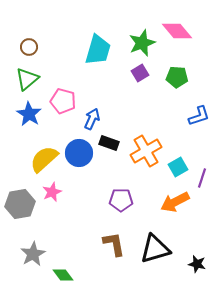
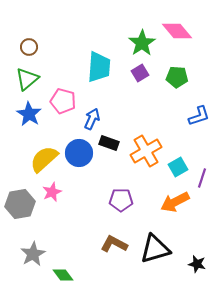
green star: rotated 12 degrees counterclockwise
cyan trapezoid: moved 1 px right, 17 px down; rotated 12 degrees counterclockwise
brown L-shape: rotated 52 degrees counterclockwise
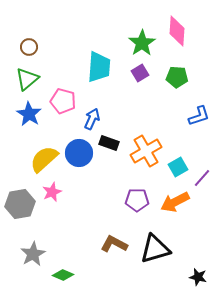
pink diamond: rotated 44 degrees clockwise
purple line: rotated 24 degrees clockwise
purple pentagon: moved 16 px right
black star: moved 1 px right, 13 px down
green diamond: rotated 30 degrees counterclockwise
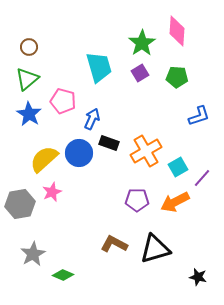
cyan trapezoid: rotated 20 degrees counterclockwise
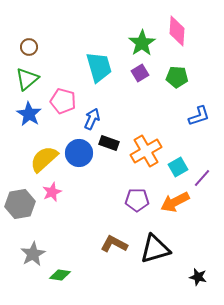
green diamond: moved 3 px left; rotated 15 degrees counterclockwise
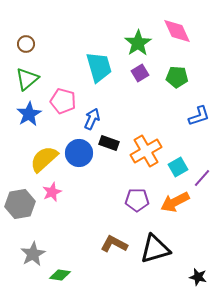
pink diamond: rotated 28 degrees counterclockwise
green star: moved 4 px left
brown circle: moved 3 px left, 3 px up
blue star: rotated 10 degrees clockwise
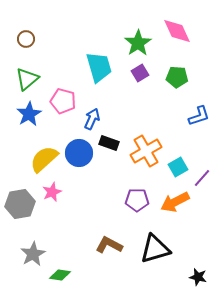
brown circle: moved 5 px up
brown L-shape: moved 5 px left, 1 px down
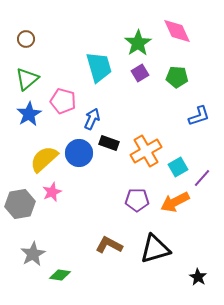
black star: rotated 18 degrees clockwise
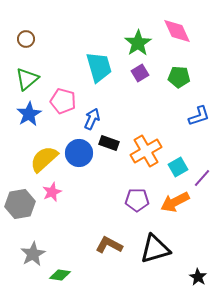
green pentagon: moved 2 px right
